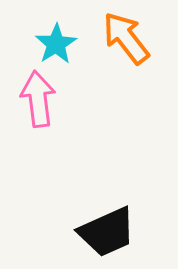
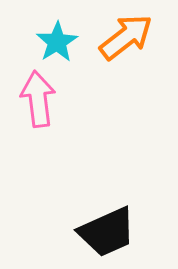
orange arrow: moved 1 px up; rotated 90 degrees clockwise
cyan star: moved 1 px right, 2 px up
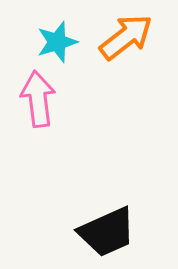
cyan star: rotated 15 degrees clockwise
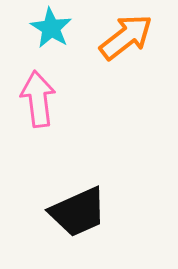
cyan star: moved 6 px left, 14 px up; rotated 24 degrees counterclockwise
black trapezoid: moved 29 px left, 20 px up
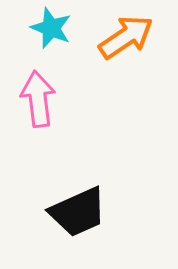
cyan star: rotated 9 degrees counterclockwise
orange arrow: rotated 4 degrees clockwise
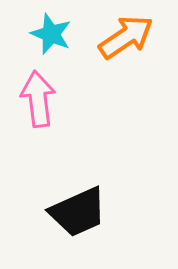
cyan star: moved 6 px down
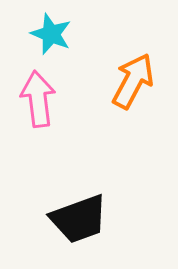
orange arrow: moved 7 px right, 44 px down; rotated 28 degrees counterclockwise
black trapezoid: moved 1 px right, 7 px down; rotated 4 degrees clockwise
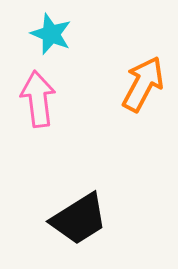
orange arrow: moved 10 px right, 3 px down
black trapezoid: rotated 12 degrees counterclockwise
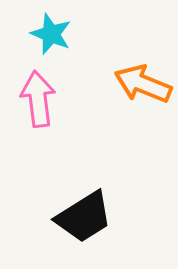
orange arrow: rotated 96 degrees counterclockwise
black trapezoid: moved 5 px right, 2 px up
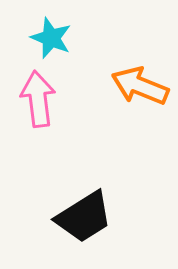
cyan star: moved 4 px down
orange arrow: moved 3 px left, 2 px down
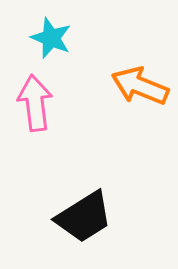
pink arrow: moved 3 px left, 4 px down
